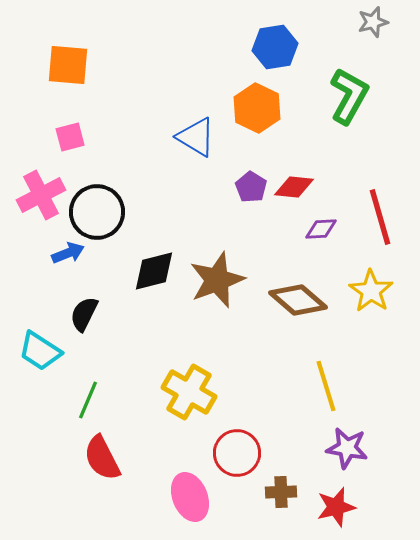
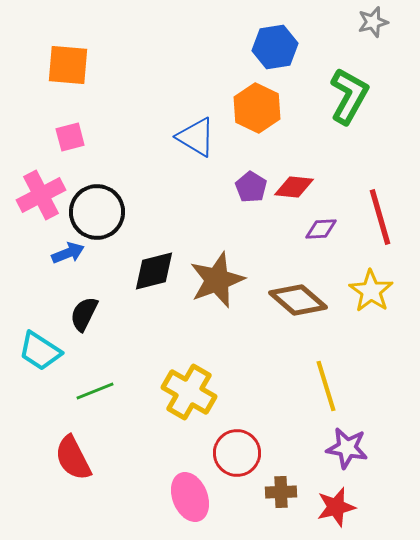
green line: moved 7 px right, 9 px up; rotated 45 degrees clockwise
red semicircle: moved 29 px left
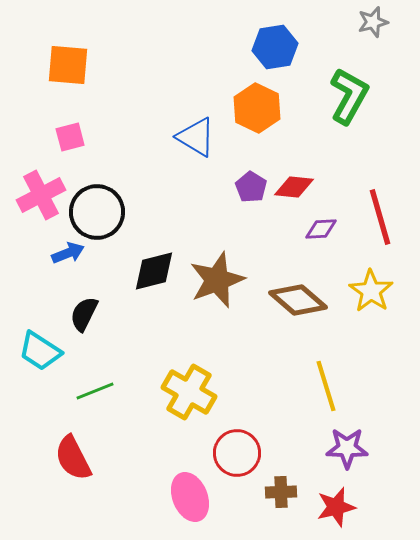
purple star: rotated 9 degrees counterclockwise
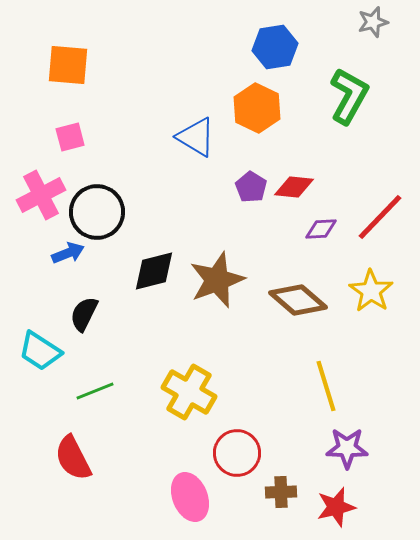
red line: rotated 60 degrees clockwise
